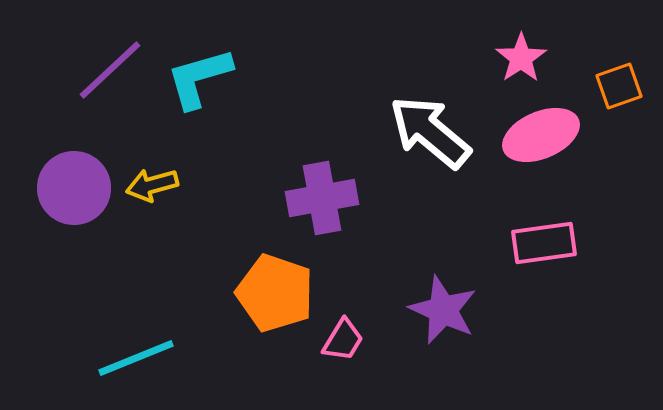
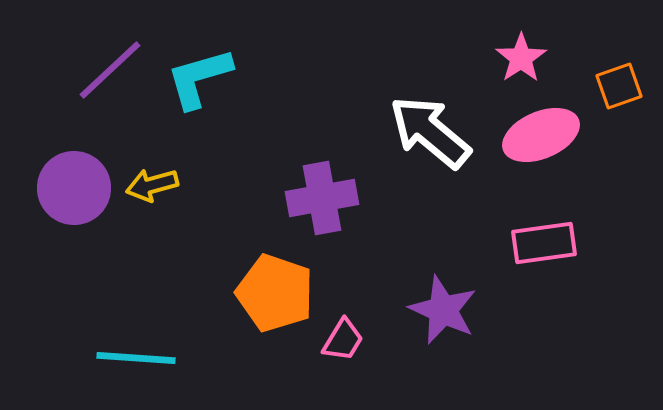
cyan line: rotated 26 degrees clockwise
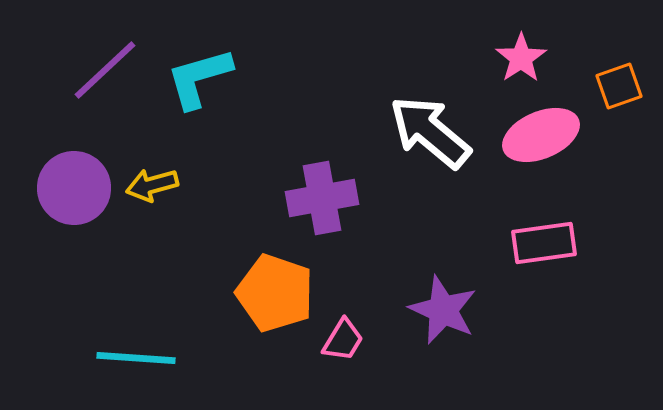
purple line: moved 5 px left
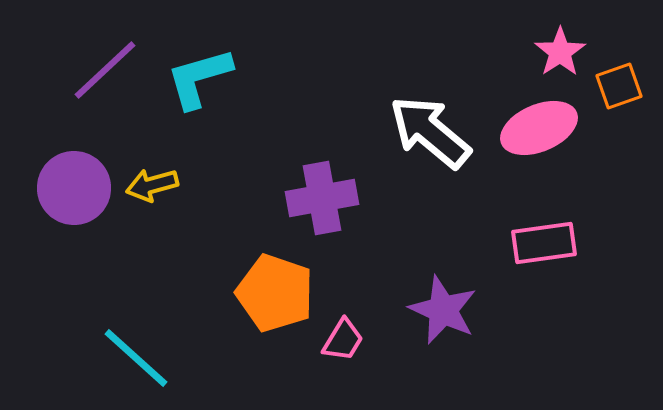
pink star: moved 39 px right, 6 px up
pink ellipse: moved 2 px left, 7 px up
cyan line: rotated 38 degrees clockwise
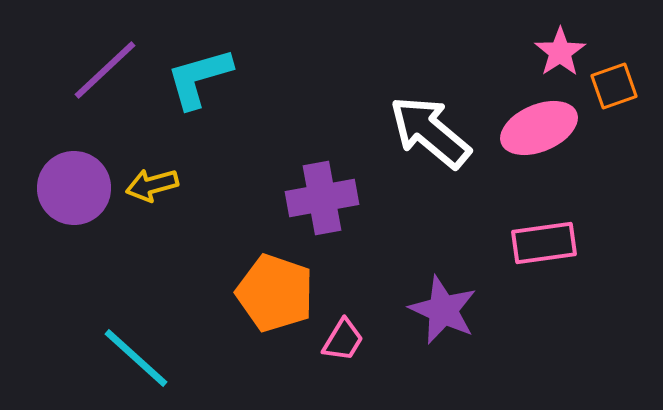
orange square: moved 5 px left
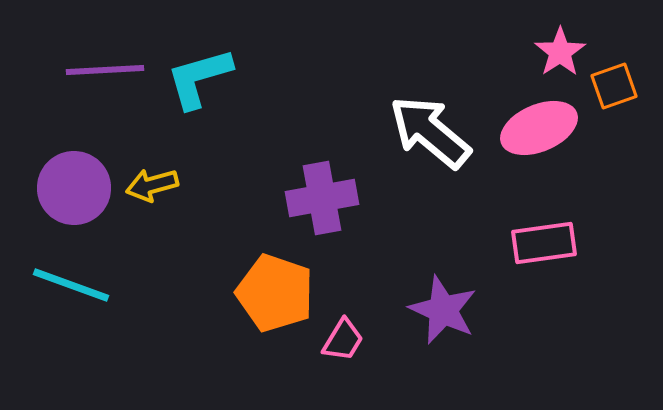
purple line: rotated 40 degrees clockwise
cyan line: moved 65 px left, 73 px up; rotated 22 degrees counterclockwise
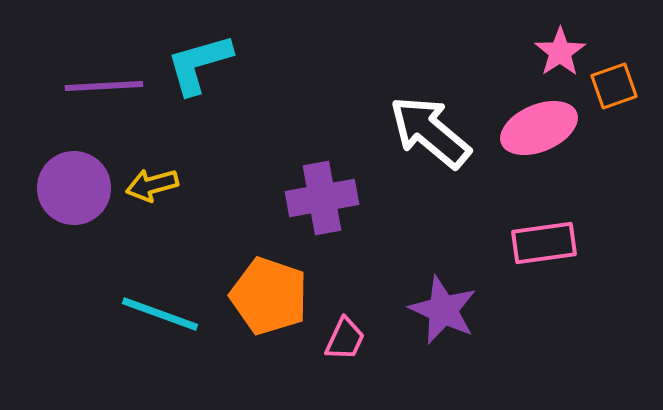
purple line: moved 1 px left, 16 px down
cyan L-shape: moved 14 px up
cyan line: moved 89 px right, 29 px down
orange pentagon: moved 6 px left, 3 px down
pink trapezoid: moved 2 px right, 1 px up; rotated 6 degrees counterclockwise
